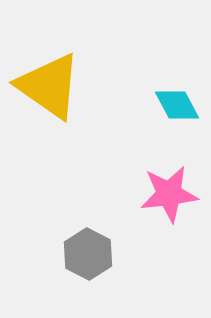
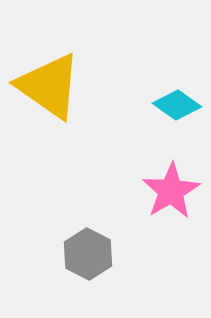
cyan diamond: rotated 27 degrees counterclockwise
pink star: moved 2 px right, 3 px up; rotated 24 degrees counterclockwise
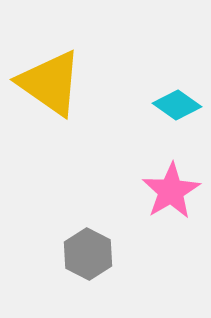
yellow triangle: moved 1 px right, 3 px up
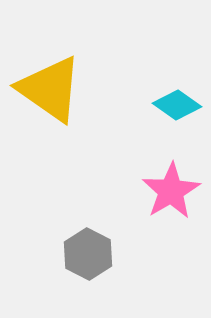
yellow triangle: moved 6 px down
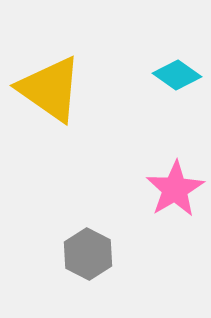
cyan diamond: moved 30 px up
pink star: moved 4 px right, 2 px up
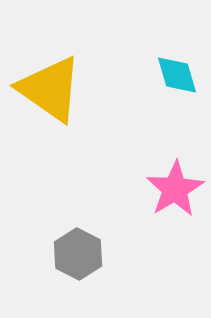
cyan diamond: rotated 39 degrees clockwise
gray hexagon: moved 10 px left
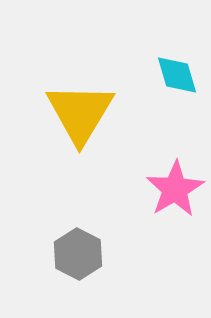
yellow triangle: moved 30 px right, 24 px down; rotated 26 degrees clockwise
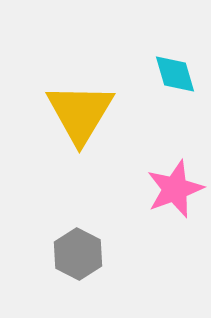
cyan diamond: moved 2 px left, 1 px up
pink star: rotated 10 degrees clockwise
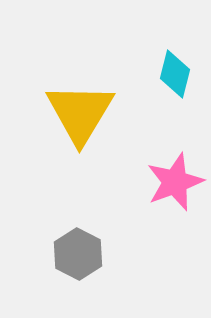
cyan diamond: rotated 30 degrees clockwise
pink star: moved 7 px up
